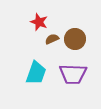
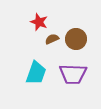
brown circle: moved 1 px right
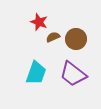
brown semicircle: moved 1 px right, 2 px up
purple trapezoid: rotated 36 degrees clockwise
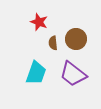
brown semicircle: moved 6 px down; rotated 72 degrees counterclockwise
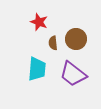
cyan trapezoid: moved 1 px right, 4 px up; rotated 15 degrees counterclockwise
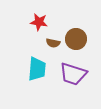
red star: rotated 12 degrees counterclockwise
brown semicircle: rotated 72 degrees counterclockwise
purple trapezoid: rotated 20 degrees counterclockwise
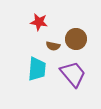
brown semicircle: moved 3 px down
purple trapezoid: rotated 148 degrees counterclockwise
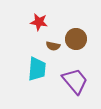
purple trapezoid: moved 2 px right, 7 px down
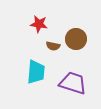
red star: moved 2 px down
cyan trapezoid: moved 1 px left, 3 px down
purple trapezoid: moved 2 px left, 2 px down; rotated 32 degrees counterclockwise
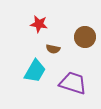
brown circle: moved 9 px right, 2 px up
brown semicircle: moved 3 px down
cyan trapezoid: moved 1 px left, 1 px up; rotated 25 degrees clockwise
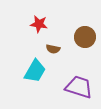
purple trapezoid: moved 6 px right, 4 px down
